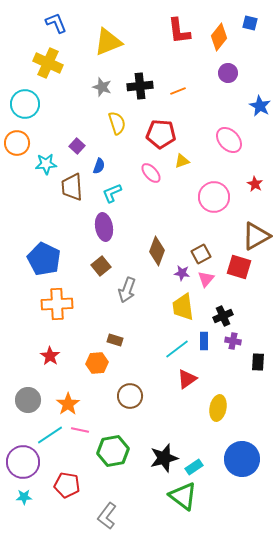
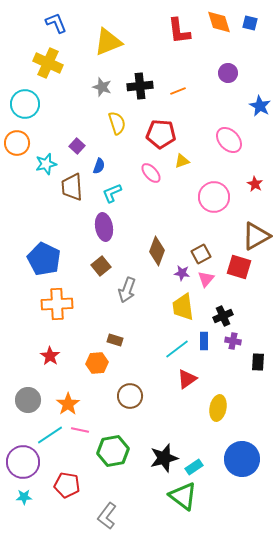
orange diamond at (219, 37): moved 15 px up; rotated 56 degrees counterclockwise
cyan star at (46, 164): rotated 10 degrees counterclockwise
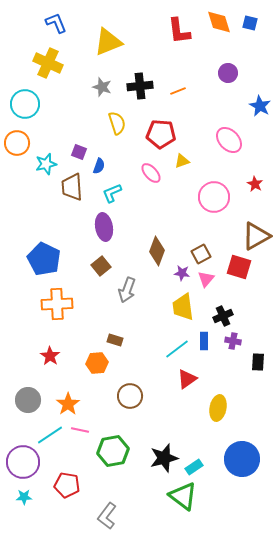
purple square at (77, 146): moved 2 px right, 6 px down; rotated 21 degrees counterclockwise
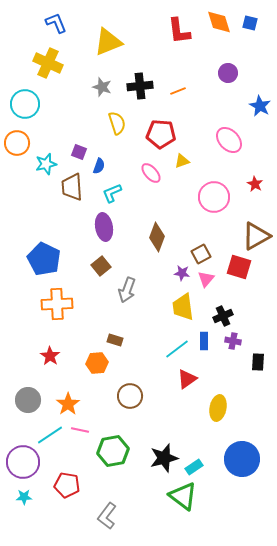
brown diamond at (157, 251): moved 14 px up
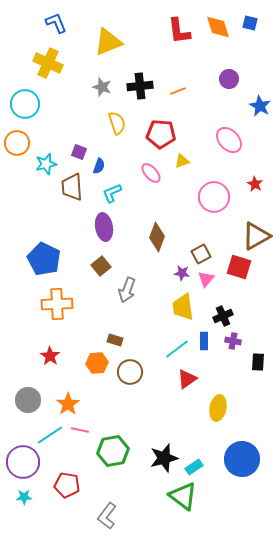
orange diamond at (219, 22): moved 1 px left, 5 px down
purple circle at (228, 73): moved 1 px right, 6 px down
brown circle at (130, 396): moved 24 px up
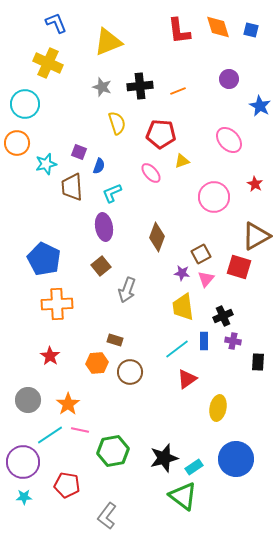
blue square at (250, 23): moved 1 px right, 7 px down
blue circle at (242, 459): moved 6 px left
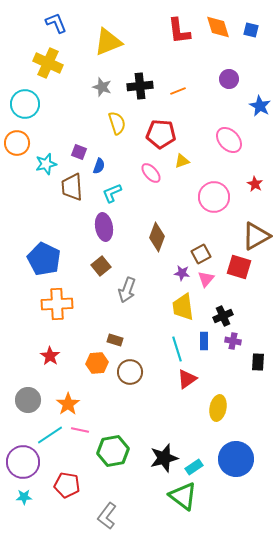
cyan line at (177, 349): rotated 70 degrees counterclockwise
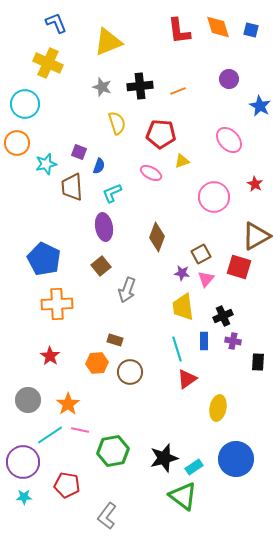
pink ellipse at (151, 173): rotated 20 degrees counterclockwise
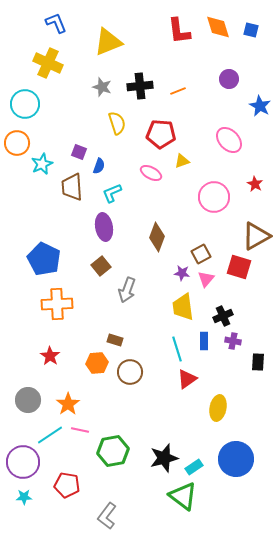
cyan star at (46, 164): moved 4 px left; rotated 10 degrees counterclockwise
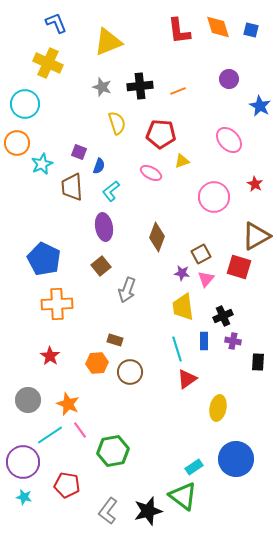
cyan L-shape at (112, 193): moved 1 px left, 2 px up; rotated 15 degrees counterclockwise
orange star at (68, 404): rotated 15 degrees counterclockwise
pink line at (80, 430): rotated 42 degrees clockwise
black star at (164, 458): moved 16 px left, 53 px down
cyan star at (24, 497): rotated 14 degrees clockwise
gray L-shape at (107, 516): moved 1 px right, 5 px up
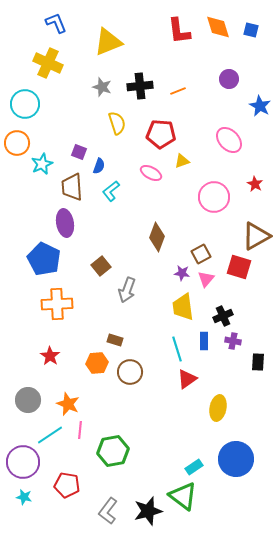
purple ellipse at (104, 227): moved 39 px left, 4 px up
pink line at (80, 430): rotated 42 degrees clockwise
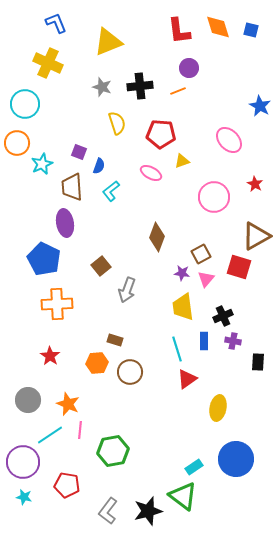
purple circle at (229, 79): moved 40 px left, 11 px up
